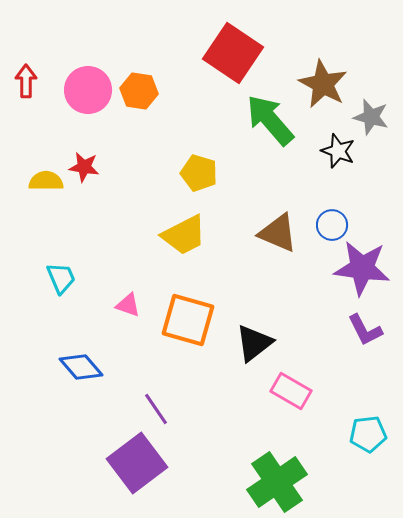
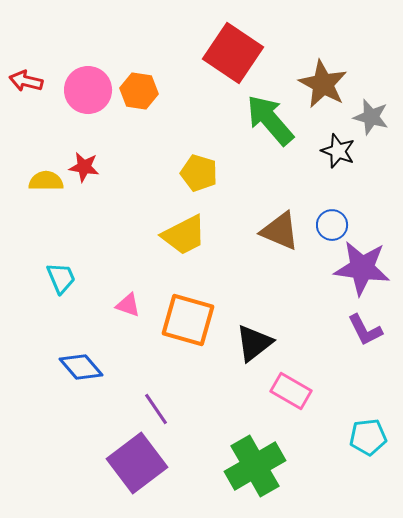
red arrow: rotated 76 degrees counterclockwise
brown triangle: moved 2 px right, 2 px up
cyan pentagon: moved 3 px down
green cross: moved 22 px left, 16 px up; rotated 4 degrees clockwise
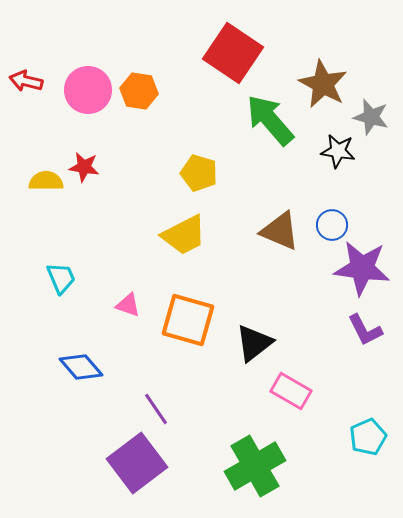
black star: rotated 12 degrees counterclockwise
cyan pentagon: rotated 18 degrees counterclockwise
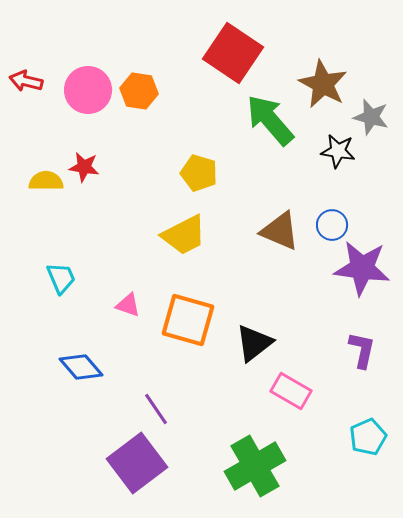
purple L-shape: moved 3 px left, 20 px down; rotated 141 degrees counterclockwise
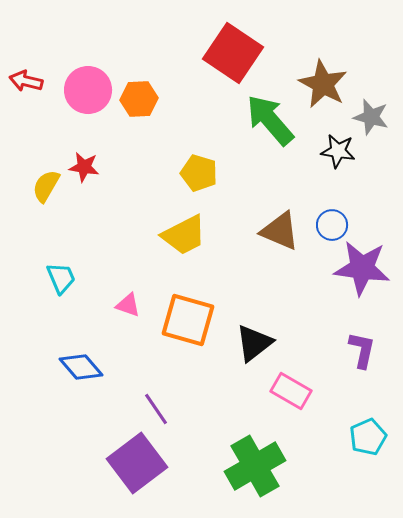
orange hexagon: moved 8 px down; rotated 12 degrees counterclockwise
yellow semicircle: moved 5 px down; rotated 60 degrees counterclockwise
